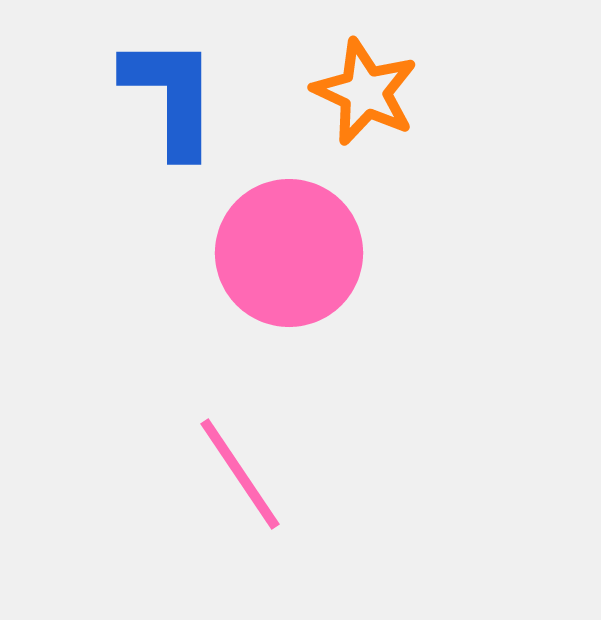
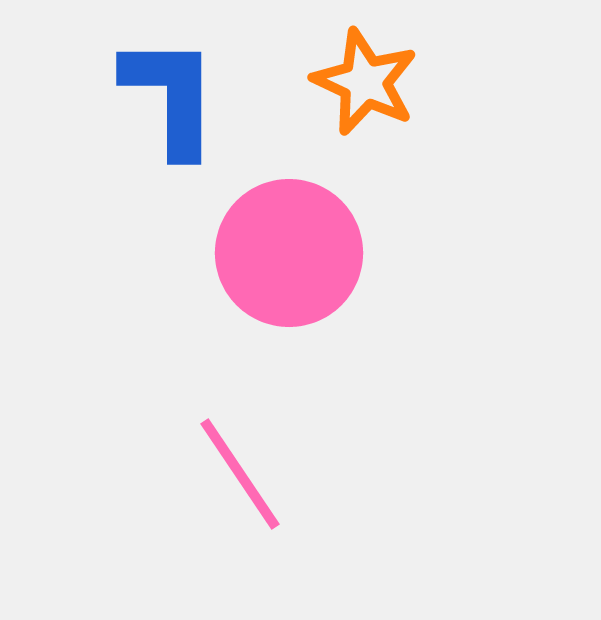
orange star: moved 10 px up
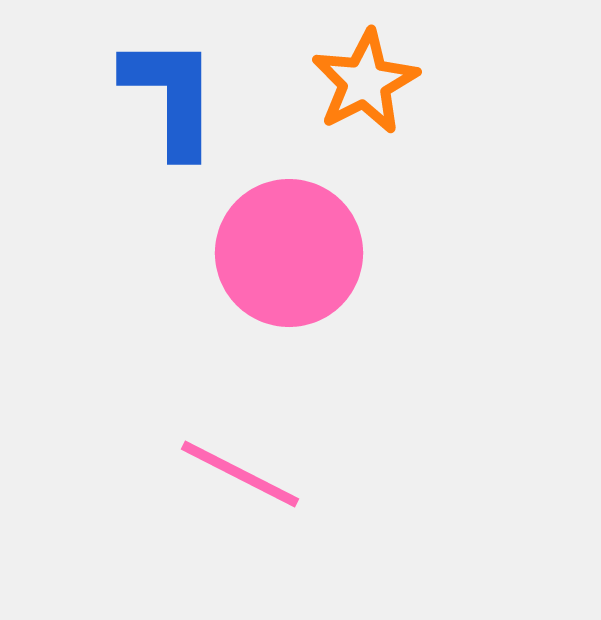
orange star: rotated 20 degrees clockwise
pink line: rotated 29 degrees counterclockwise
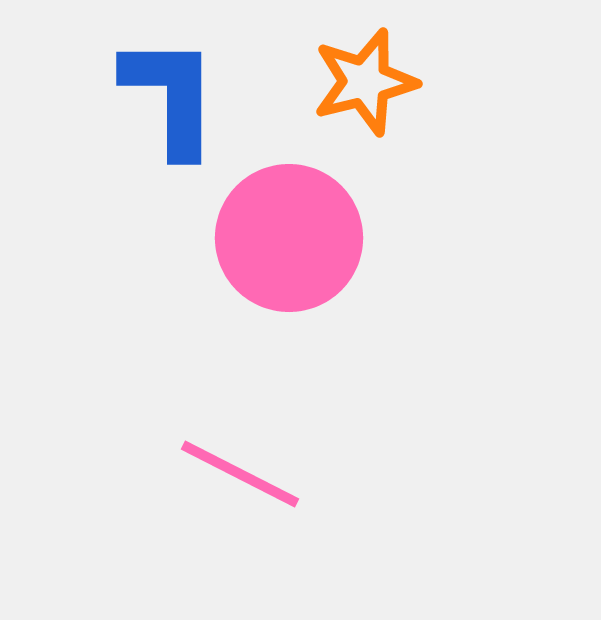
orange star: rotated 13 degrees clockwise
pink circle: moved 15 px up
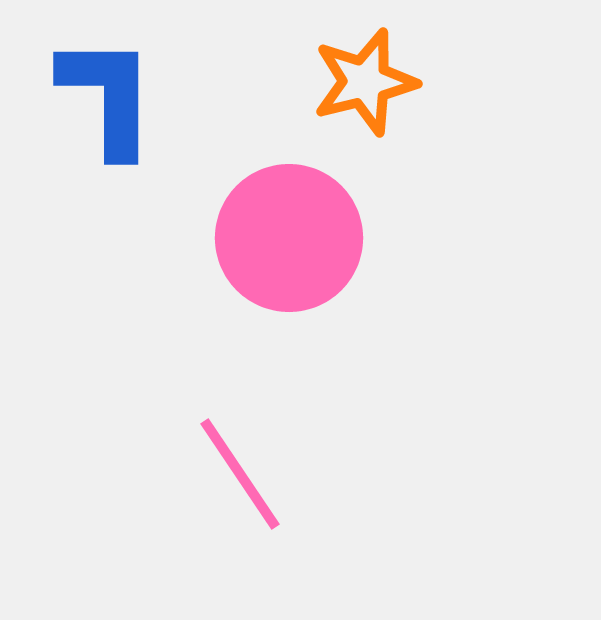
blue L-shape: moved 63 px left
pink line: rotated 29 degrees clockwise
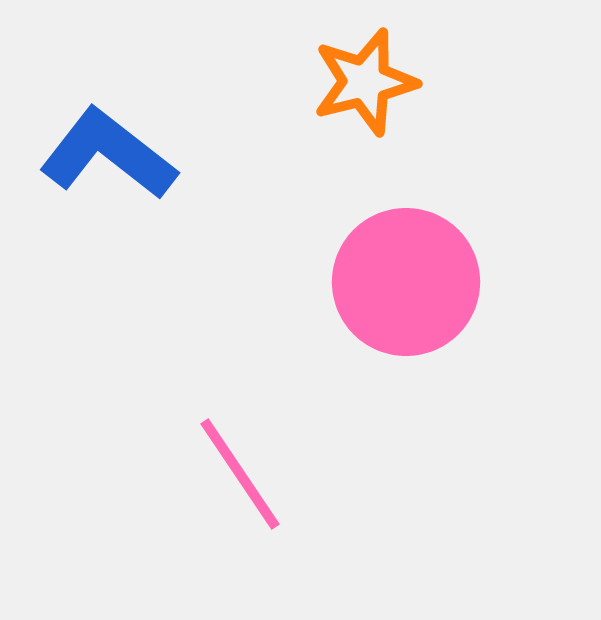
blue L-shape: moved 58 px down; rotated 52 degrees counterclockwise
pink circle: moved 117 px right, 44 px down
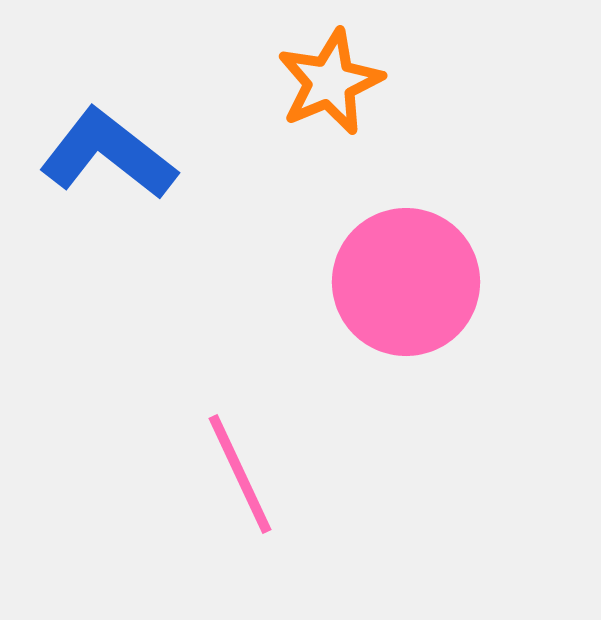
orange star: moved 35 px left; rotated 9 degrees counterclockwise
pink line: rotated 9 degrees clockwise
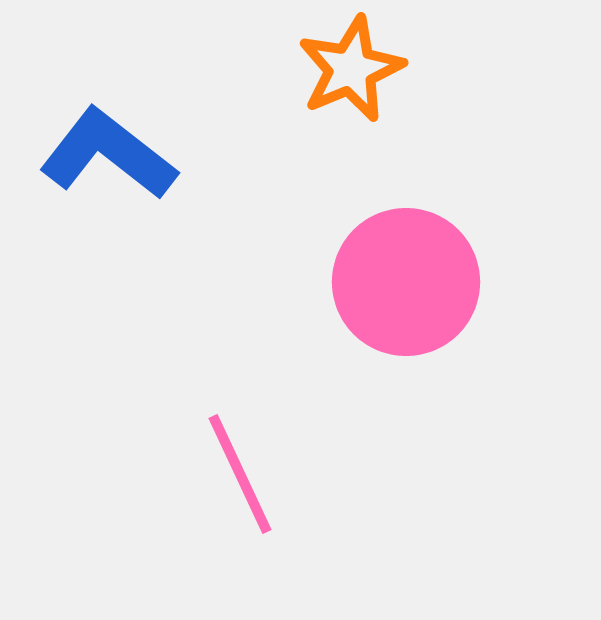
orange star: moved 21 px right, 13 px up
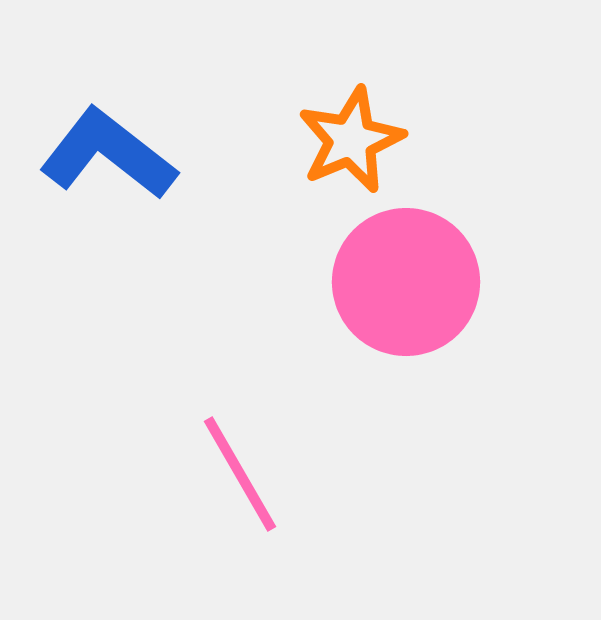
orange star: moved 71 px down
pink line: rotated 5 degrees counterclockwise
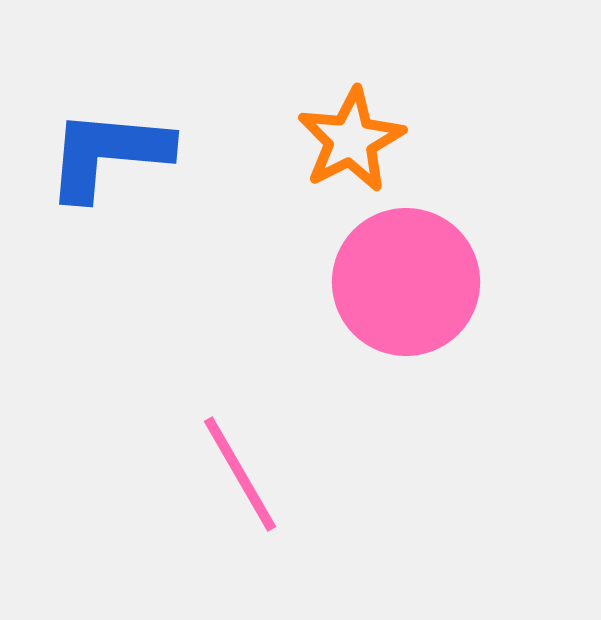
orange star: rotated 4 degrees counterclockwise
blue L-shape: rotated 33 degrees counterclockwise
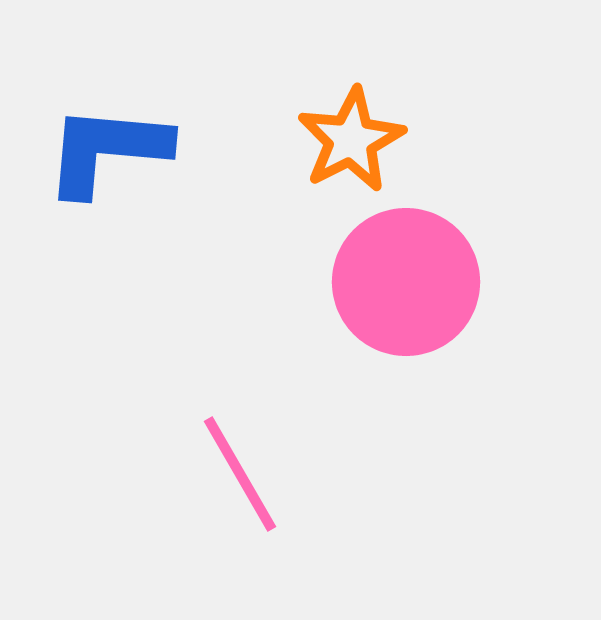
blue L-shape: moved 1 px left, 4 px up
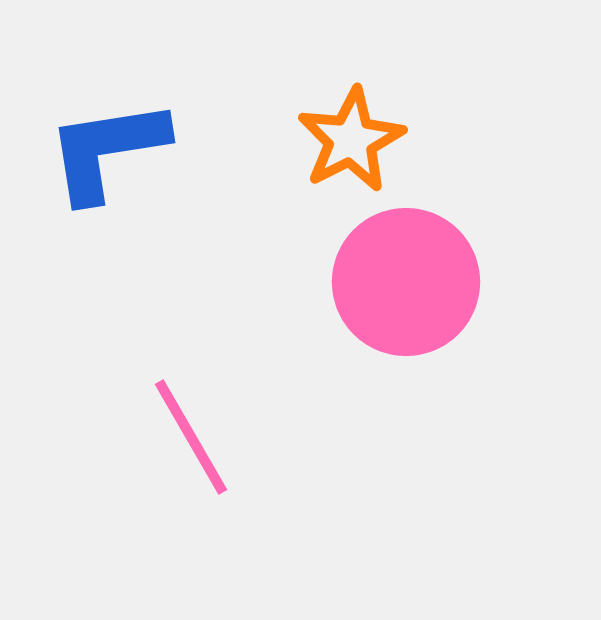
blue L-shape: rotated 14 degrees counterclockwise
pink line: moved 49 px left, 37 px up
